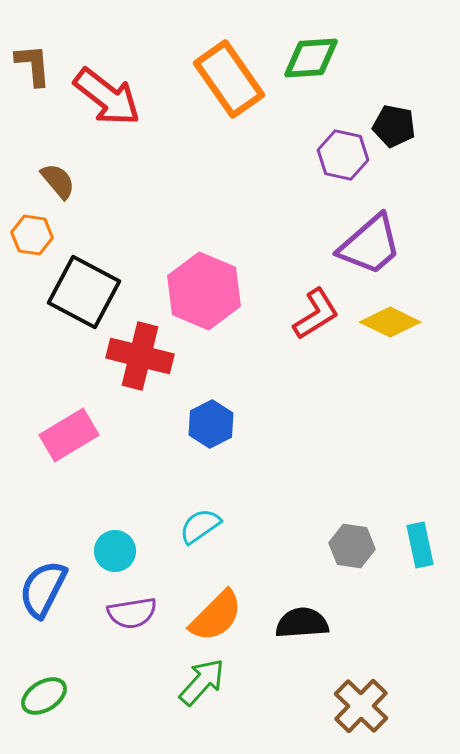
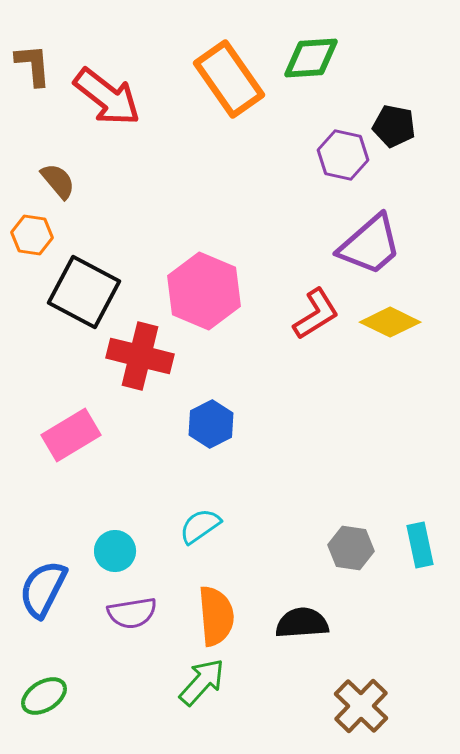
pink rectangle: moved 2 px right
gray hexagon: moved 1 px left, 2 px down
orange semicircle: rotated 50 degrees counterclockwise
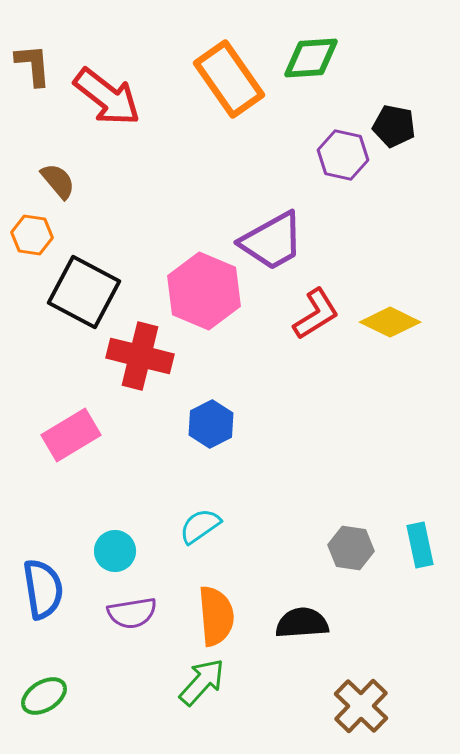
purple trapezoid: moved 98 px left, 4 px up; rotated 12 degrees clockwise
blue semicircle: rotated 144 degrees clockwise
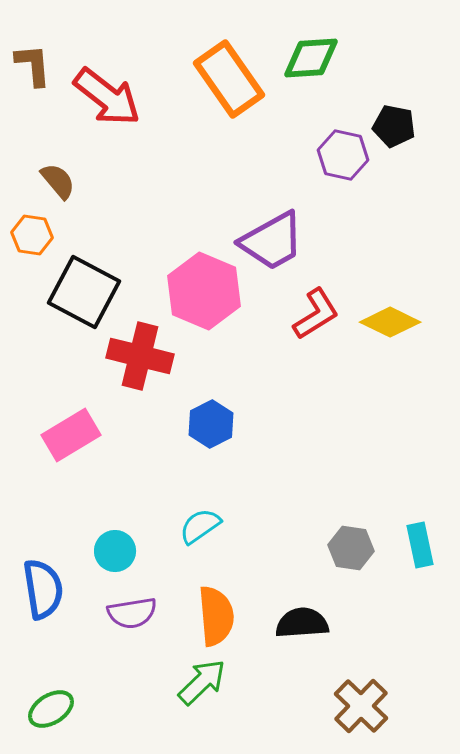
green arrow: rotated 4 degrees clockwise
green ellipse: moved 7 px right, 13 px down
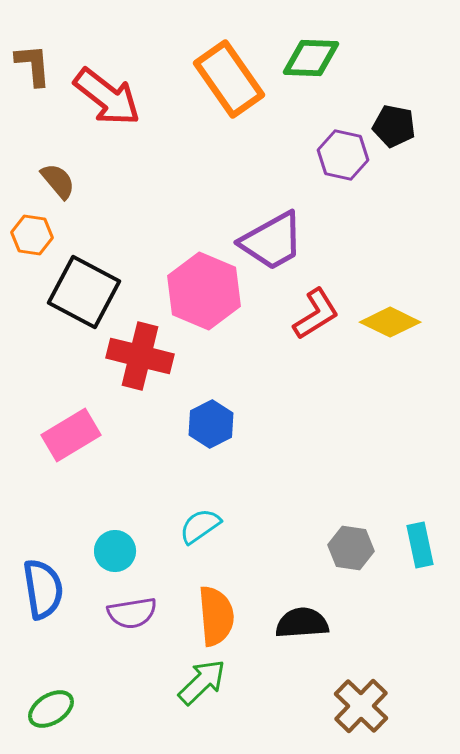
green diamond: rotated 6 degrees clockwise
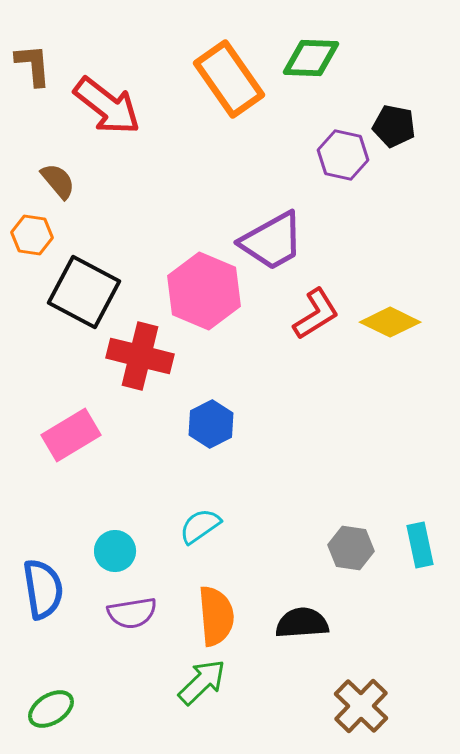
red arrow: moved 9 px down
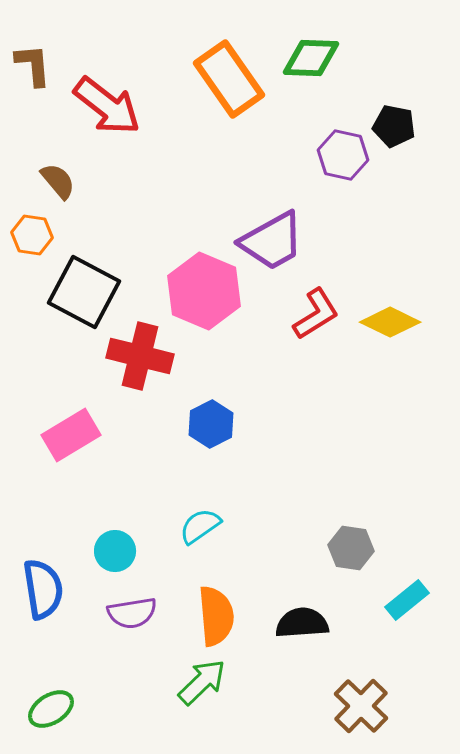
cyan rectangle: moved 13 px left, 55 px down; rotated 63 degrees clockwise
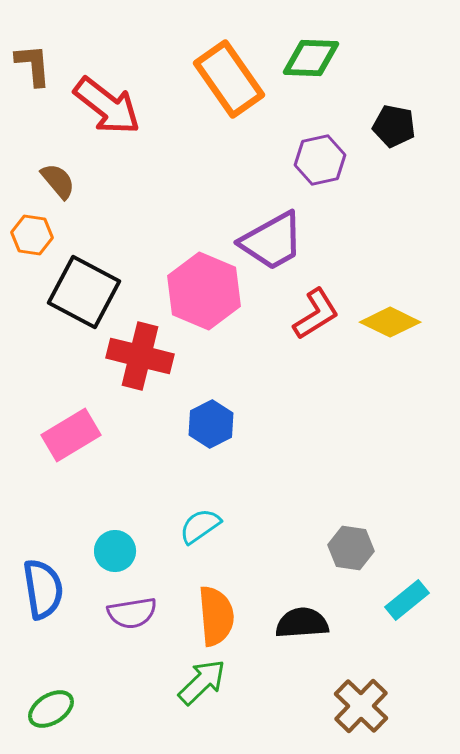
purple hexagon: moved 23 px left, 5 px down; rotated 24 degrees counterclockwise
